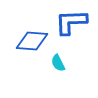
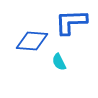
cyan semicircle: moved 1 px right, 1 px up
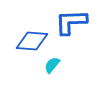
cyan semicircle: moved 7 px left, 3 px down; rotated 66 degrees clockwise
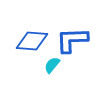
blue L-shape: moved 1 px right, 18 px down
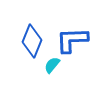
blue diamond: rotated 72 degrees counterclockwise
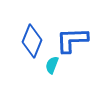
cyan semicircle: rotated 18 degrees counterclockwise
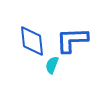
blue diamond: rotated 28 degrees counterclockwise
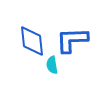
cyan semicircle: rotated 30 degrees counterclockwise
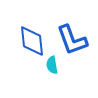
blue L-shape: rotated 108 degrees counterclockwise
